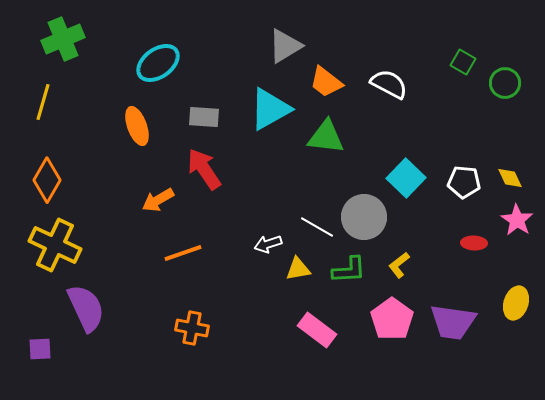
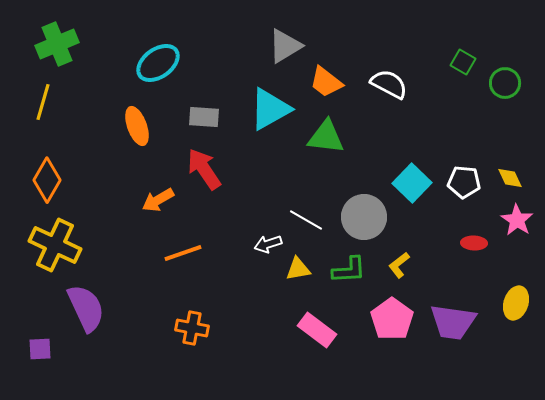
green cross: moved 6 px left, 5 px down
cyan square: moved 6 px right, 5 px down
white line: moved 11 px left, 7 px up
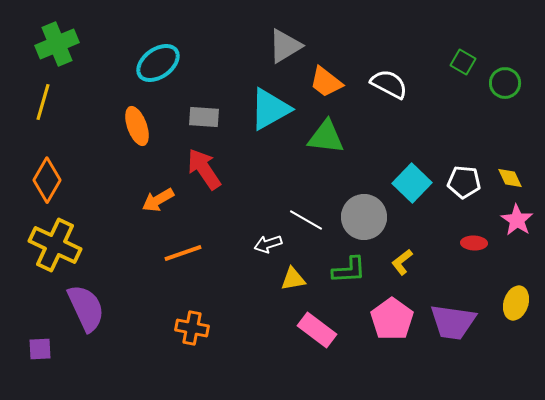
yellow L-shape: moved 3 px right, 3 px up
yellow triangle: moved 5 px left, 10 px down
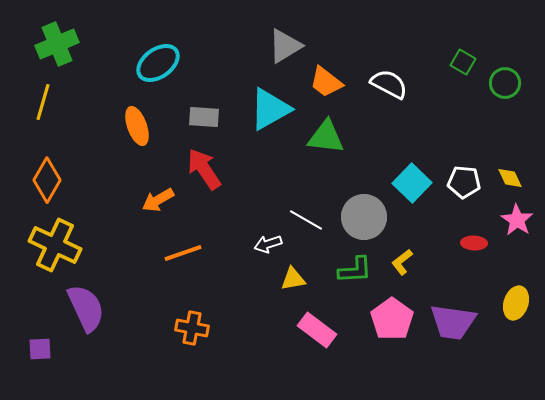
green L-shape: moved 6 px right
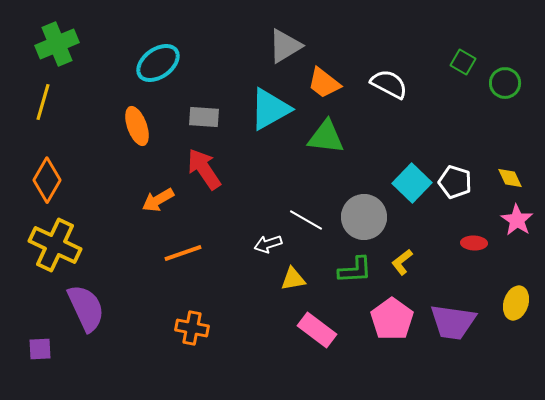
orange trapezoid: moved 2 px left, 1 px down
white pentagon: moved 9 px left; rotated 12 degrees clockwise
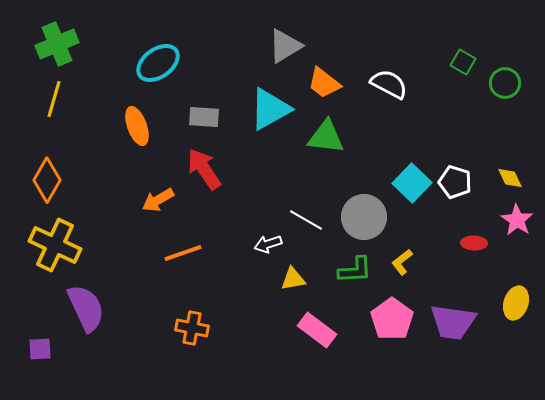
yellow line: moved 11 px right, 3 px up
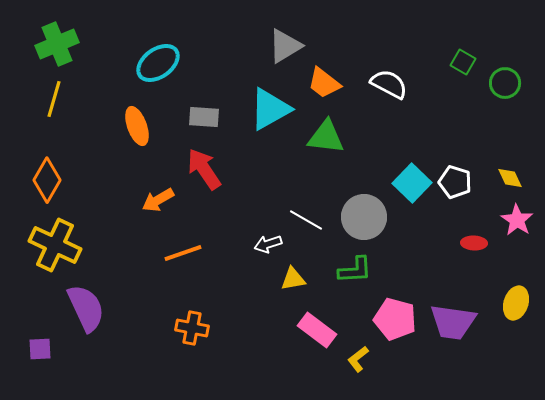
yellow L-shape: moved 44 px left, 97 px down
pink pentagon: moved 3 px right; rotated 21 degrees counterclockwise
